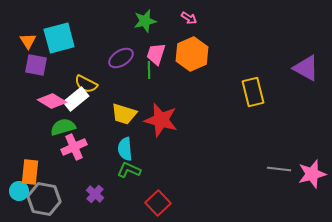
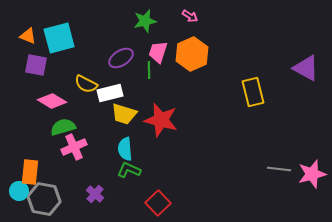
pink arrow: moved 1 px right, 2 px up
orange triangle: moved 5 px up; rotated 36 degrees counterclockwise
pink trapezoid: moved 2 px right, 2 px up
white rectangle: moved 34 px right, 6 px up; rotated 25 degrees clockwise
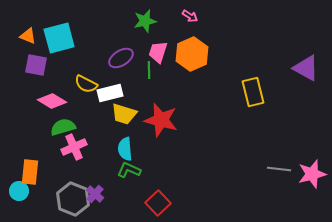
gray hexagon: moved 29 px right; rotated 12 degrees clockwise
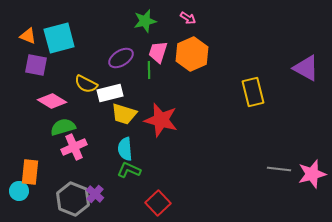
pink arrow: moved 2 px left, 2 px down
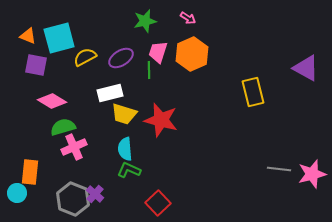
yellow semicircle: moved 1 px left, 27 px up; rotated 125 degrees clockwise
cyan circle: moved 2 px left, 2 px down
